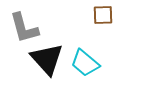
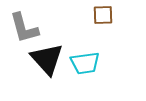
cyan trapezoid: rotated 48 degrees counterclockwise
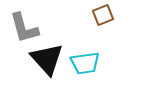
brown square: rotated 20 degrees counterclockwise
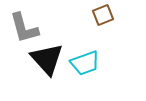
cyan trapezoid: rotated 12 degrees counterclockwise
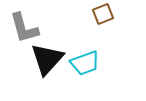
brown square: moved 1 px up
black triangle: rotated 24 degrees clockwise
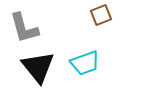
brown square: moved 2 px left, 1 px down
black triangle: moved 9 px left, 8 px down; rotated 21 degrees counterclockwise
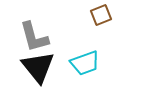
gray L-shape: moved 10 px right, 9 px down
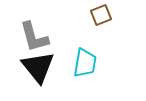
cyan trapezoid: rotated 60 degrees counterclockwise
